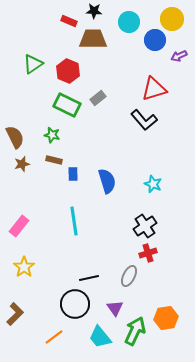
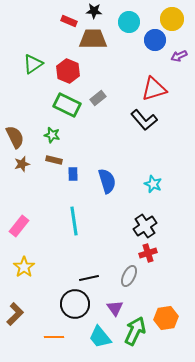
orange line: rotated 36 degrees clockwise
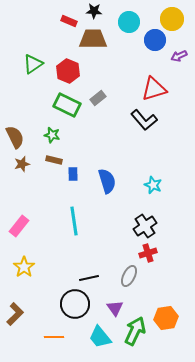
cyan star: moved 1 px down
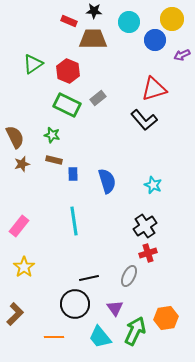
purple arrow: moved 3 px right, 1 px up
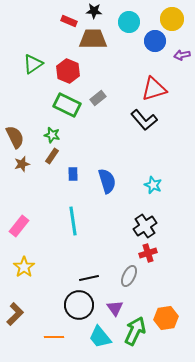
blue circle: moved 1 px down
purple arrow: rotated 14 degrees clockwise
brown rectangle: moved 2 px left, 4 px up; rotated 70 degrees counterclockwise
cyan line: moved 1 px left
black circle: moved 4 px right, 1 px down
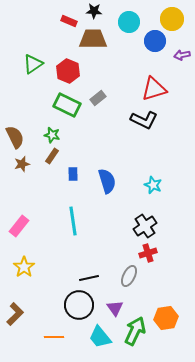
black L-shape: rotated 24 degrees counterclockwise
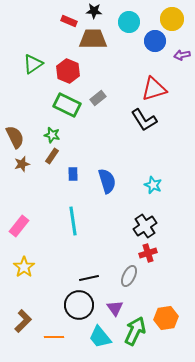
black L-shape: rotated 32 degrees clockwise
brown L-shape: moved 8 px right, 7 px down
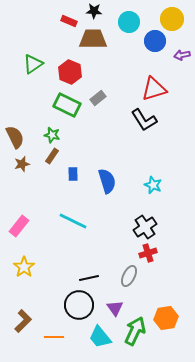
red hexagon: moved 2 px right, 1 px down
cyan line: rotated 56 degrees counterclockwise
black cross: moved 1 px down
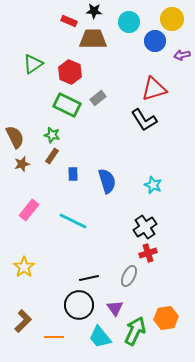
pink rectangle: moved 10 px right, 16 px up
